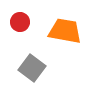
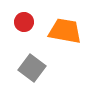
red circle: moved 4 px right
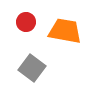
red circle: moved 2 px right
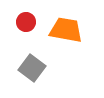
orange trapezoid: moved 1 px right, 1 px up
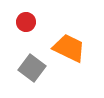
orange trapezoid: moved 3 px right, 18 px down; rotated 16 degrees clockwise
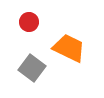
red circle: moved 3 px right
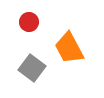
orange trapezoid: rotated 144 degrees counterclockwise
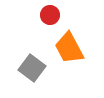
red circle: moved 21 px right, 7 px up
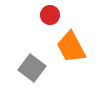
orange trapezoid: moved 2 px right, 1 px up
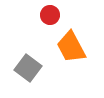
gray square: moved 4 px left
